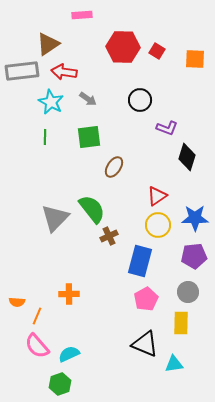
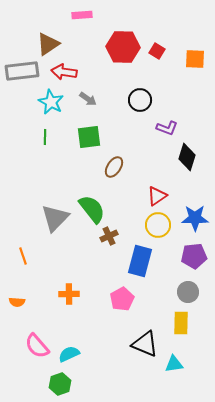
pink pentagon: moved 24 px left
orange line: moved 14 px left, 60 px up; rotated 42 degrees counterclockwise
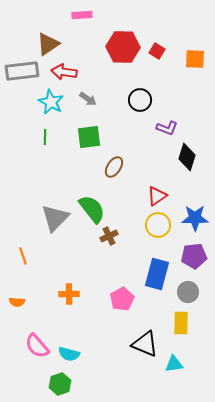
blue rectangle: moved 17 px right, 13 px down
cyan semicircle: rotated 140 degrees counterclockwise
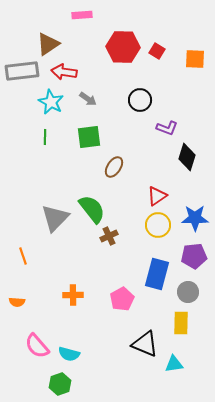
orange cross: moved 4 px right, 1 px down
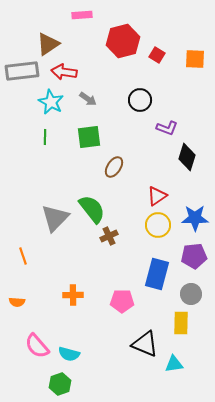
red hexagon: moved 6 px up; rotated 16 degrees counterclockwise
red square: moved 4 px down
gray circle: moved 3 px right, 2 px down
pink pentagon: moved 2 px down; rotated 30 degrees clockwise
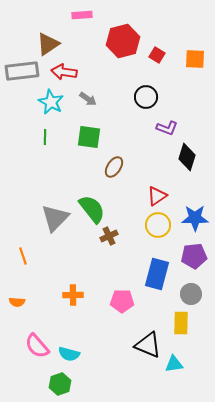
black circle: moved 6 px right, 3 px up
green square: rotated 15 degrees clockwise
black triangle: moved 3 px right, 1 px down
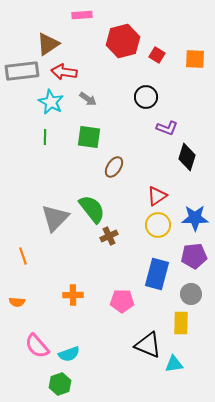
cyan semicircle: rotated 35 degrees counterclockwise
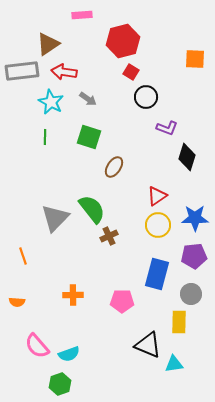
red square: moved 26 px left, 17 px down
green square: rotated 10 degrees clockwise
yellow rectangle: moved 2 px left, 1 px up
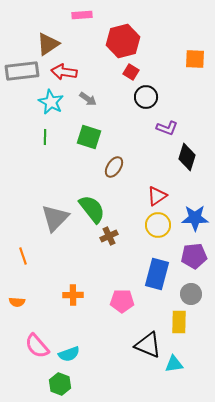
green hexagon: rotated 20 degrees counterclockwise
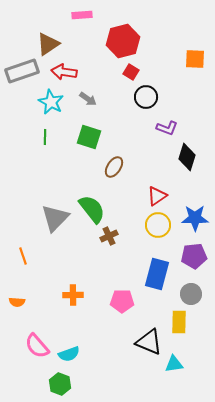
gray rectangle: rotated 12 degrees counterclockwise
black triangle: moved 1 px right, 3 px up
